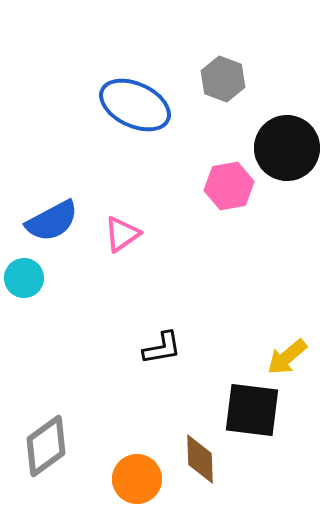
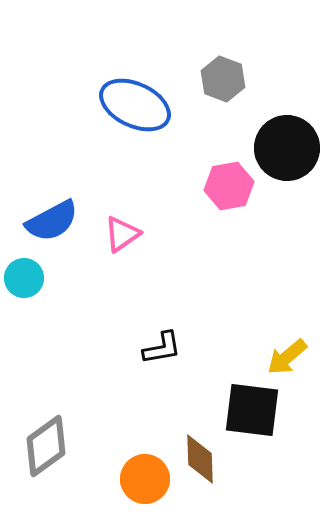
orange circle: moved 8 px right
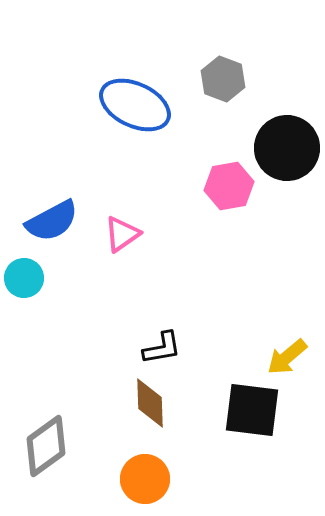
brown diamond: moved 50 px left, 56 px up
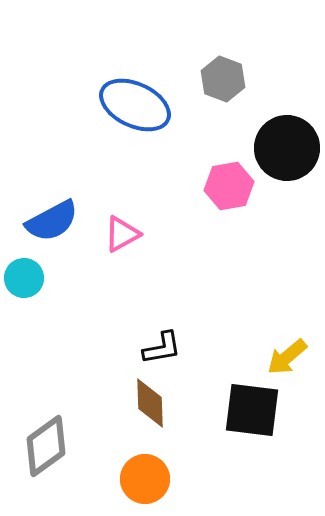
pink triangle: rotated 6 degrees clockwise
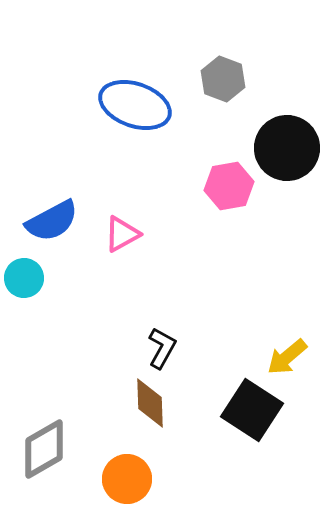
blue ellipse: rotated 6 degrees counterclockwise
black L-shape: rotated 51 degrees counterclockwise
black square: rotated 26 degrees clockwise
gray diamond: moved 2 px left, 3 px down; rotated 6 degrees clockwise
orange circle: moved 18 px left
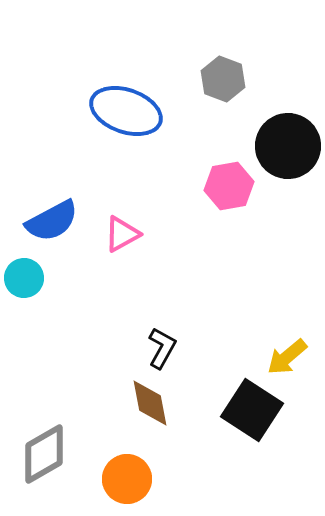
blue ellipse: moved 9 px left, 6 px down
black circle: moved 1 px right, 2 px up
brown diamond: rotated 9 degrees counterclockwise
gray diamond: moved 5 px down
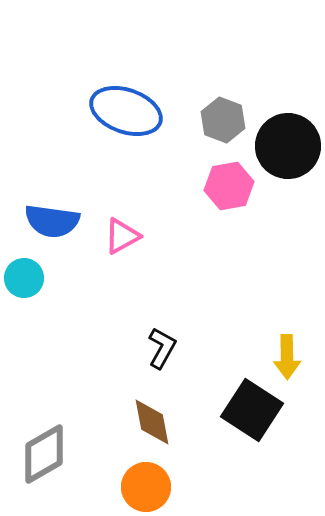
gray hexagon: moved 41 px down
blue semicircle: rotated 36 degrees clockwise
pink triangle: moved 2 px down
yellow arrow: rotated 51 degrees counterclockwise
brown diamond: moved 2 px right, 19 px down
orange circle: moved 19 px right, 8 px down
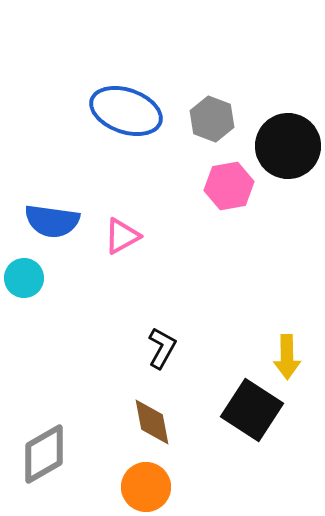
gray hexagon: moved 11 px left, 1 px up
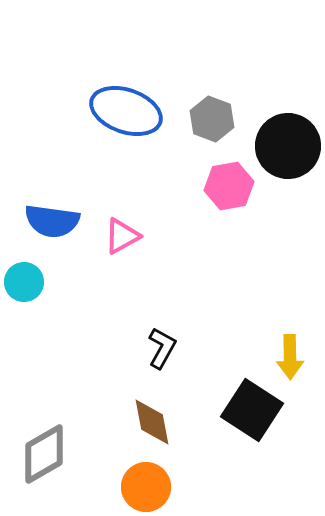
cyan circle: moved 4 px down
yellow arrow: moved 3 px right
